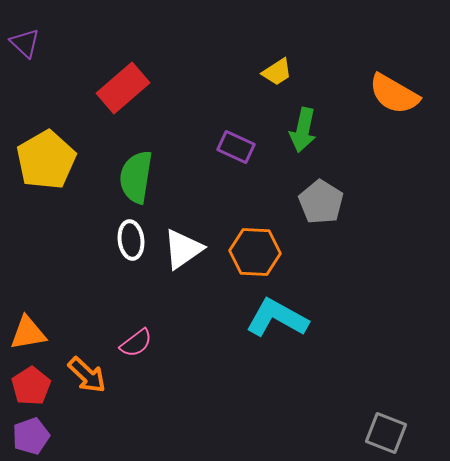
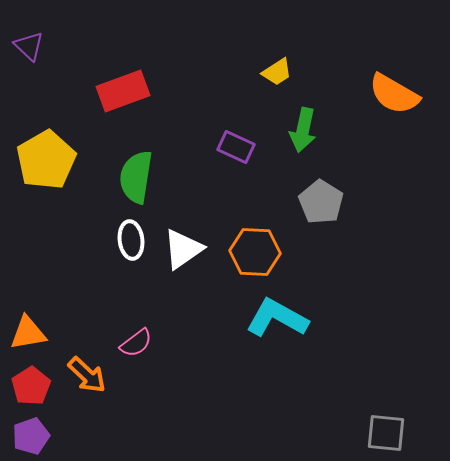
purple triangle: moved 4 px right, 3 px down
red rectangle: moved 3 px down; rotated 21 degrees clockwise
gray square: rotated 15 degrees counterclockwise
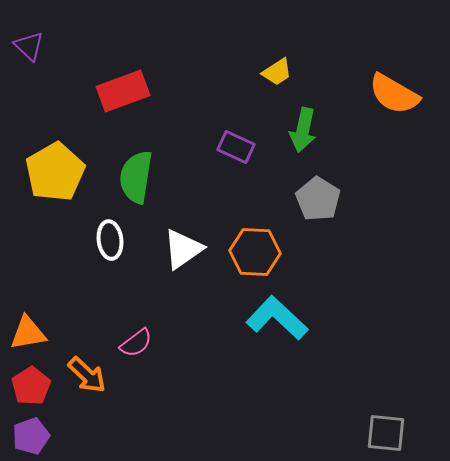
yellow pentagon: moved 9 px right, 12 px down
gray pentagon: moved 3 px left, 3 px up
white ellipse: moved 21 px left
cyan L-shape: rotated 14 degrees clockwise
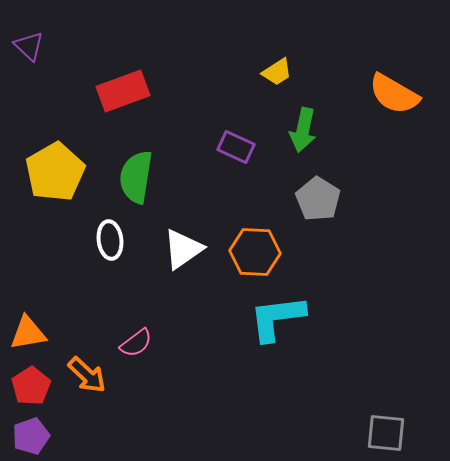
cyan L-shape: rotated 50 degrees counterclockwise
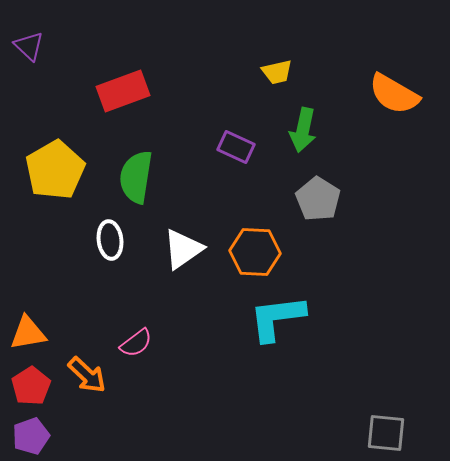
yellow trapezoid: rotated 20 degrees clockwise
yellow pentagon: moved 2 px up
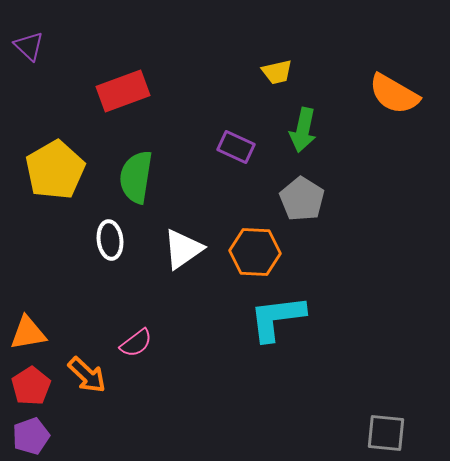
gray pentagon: moved 16 px left
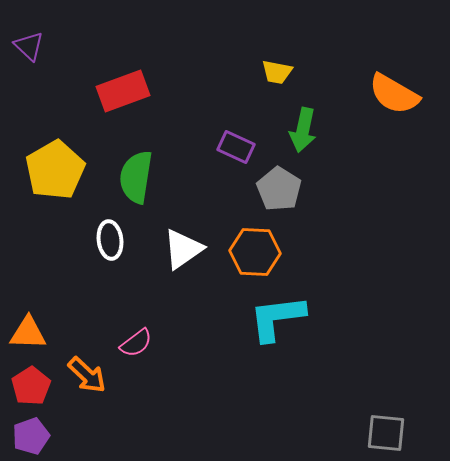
yellow trapezoid: rotated 24 degrees clockwise
gray pentagon: moved 23 px left, 10 px up
orange triangle: rotated 12 degrees clockwise
